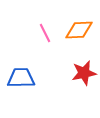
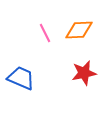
blue trapezoid: rotated 24 degrees clockwise
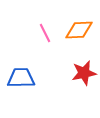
blue trapezoid: rotated 24 degrees counterclockwise
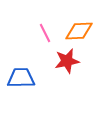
orange diamond: moved 1 px down
red star: moved 17 px left, 12 px up
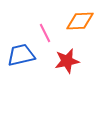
orange diamond: moved 1 px right, 10 px up
blue trapezoid: moved 23 px up; rotated 12 degrees counterclockwise
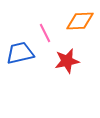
blue trapezoid: moved 1 px left, 2 px up
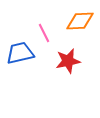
pink line: moved 1 px left
red star: moved 1 px right
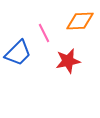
blue trapezoid: moved 2 px left; rotated 148 degrees clockwise
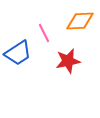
blue trapezoid: rotated 12 degrees clockwise
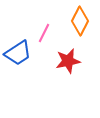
orange diamond: rotated 60 degrees counterclockwise
pink line: rotated 54 degrees clockwise
